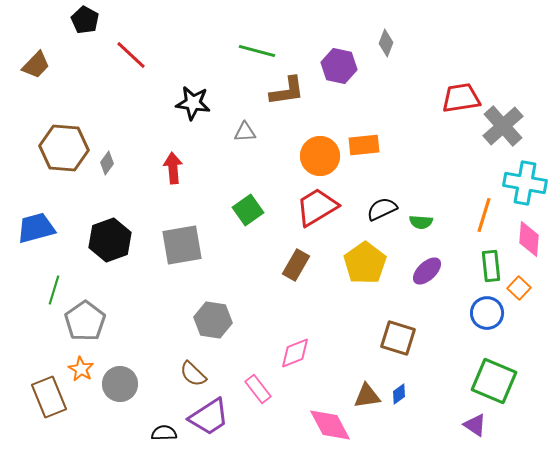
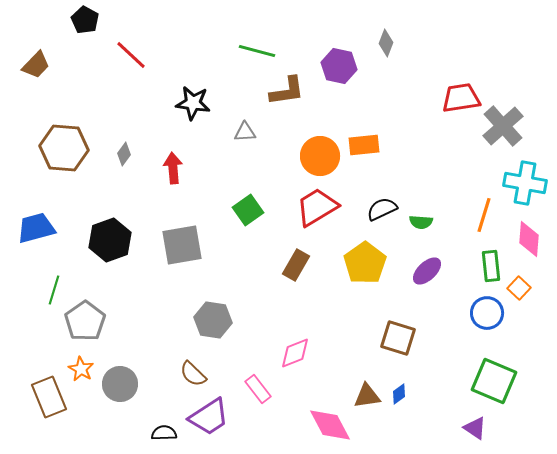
gray diamond at (107, 163): moved 17 px right, 9 px up
purple triangle at (475, 425): moved 3 px down
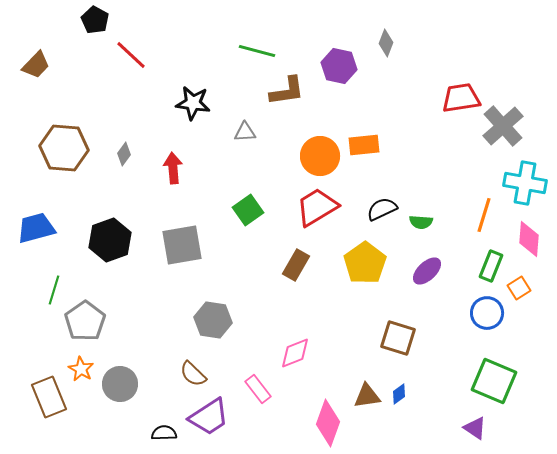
black pentagon at (85, 20): moved 10 px right
green rectangle at (491, 266): rotated 28 degrees clockwise
orange square at (519, 288): rotated 15 degrees clockwise
pink diamond at (330, 425): moved 2 px left, 2 px up; rotated 48 degrees clockwise
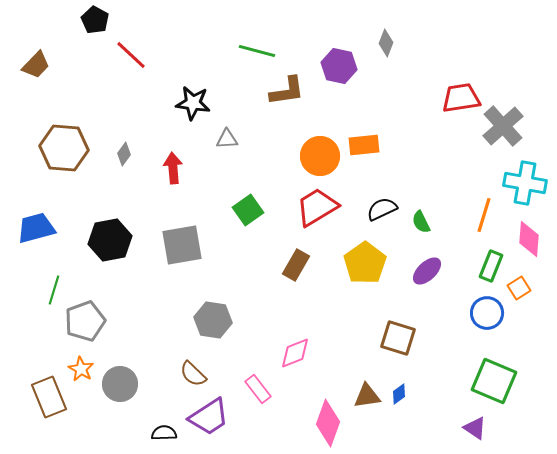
gray triangle at (245, 132): moved 18 px left, 7 px down
green semicircle at (421, 222): rotated 60 degrees clockwise
black hexagon at (110, 240): rotated 9 degrees clockwise
gray pentagon at (85, 321): rotated 15 degrees clockwise
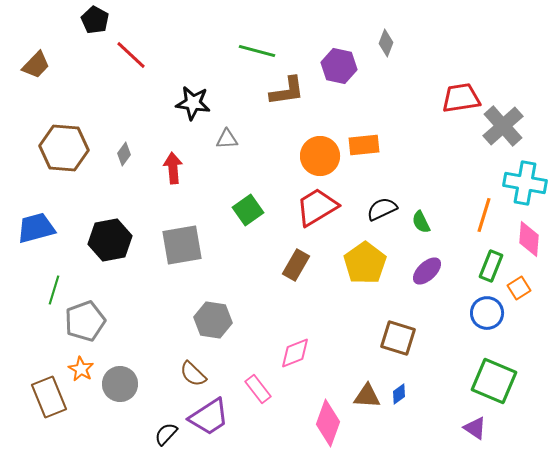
brown triangle at (367, 396): rotated 12 degrees clockwise
black semicircle at (164, 433): moved 2 px right, 1 px down; rotated 45 degrees counterclockwise
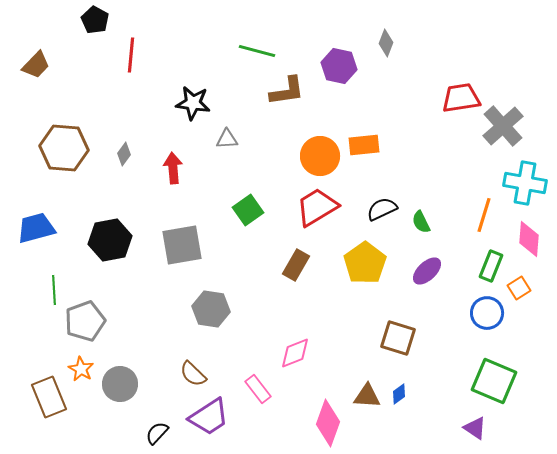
red line at (131, 55): rotated 52 degrees clockwise
green line at (54, 290): rotated 20 degrees counterclockwise
gray hexagon at (213, 320): moved 2 px left, 11 px up
black semicircle at (166, 434): moved 9 px left, 1 px up
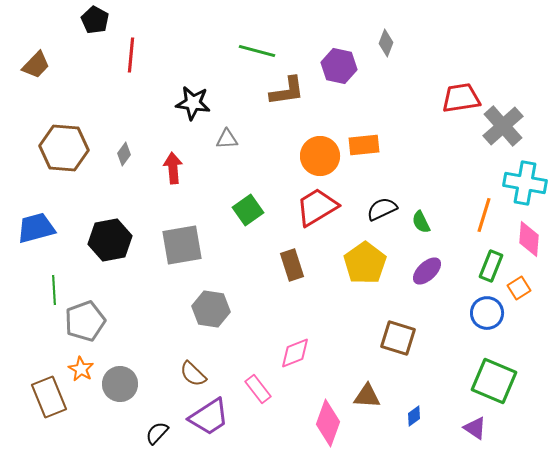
brown rectangle at (296, 265): moved 4 px left; rotated 48 degrees counterclockwise
blue diamond at (399, 394): moved 15 px right, 22 px down
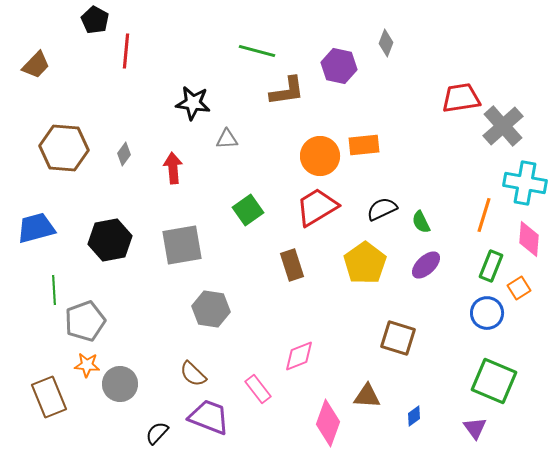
red line at (131, 55): moved 5 px left, 4 px up
purple ellipse at (427, 271): moved 1 px left, 6 px up
pink diamond at (295, 353): moved 4 px right, 3 px down
orange star at (81, 369): moved 6 px right, 4 px up; rotated 25 degrees counterclockwise
purple trapezoid at (209, 417): rotated 126 degrees counterclockwise
purple triangle at (475, 428): rotated 20 degrees clockwise
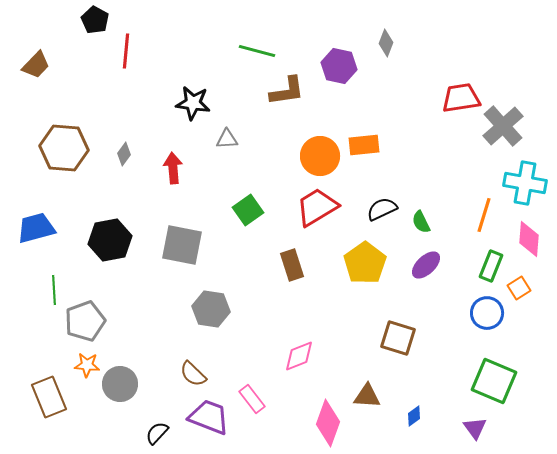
gray square at (182, 245): rotated 21 degrees clockwise
pink rectangle at (258, 389): moved 6 px left, 10 px down
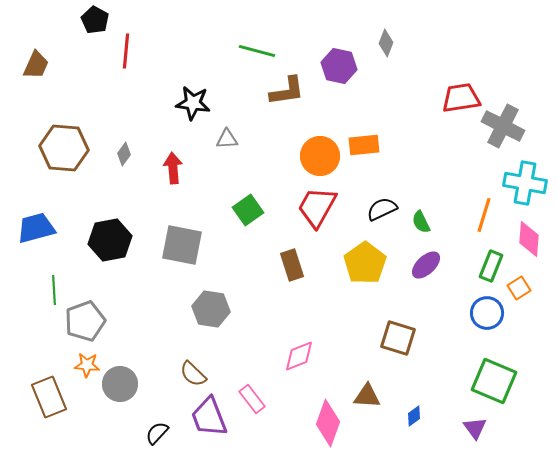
brown trapezoid at (36, 65): rotated 20 degrees counterclockwise
gray cross at (503, 126): rotated 21 degrees counterclockwise
red trapezoid at (317, 207): rotated 30 degrees counterclockwise
purple trapezoid at (209, 417): rotated 132 degrees counterclockwise
